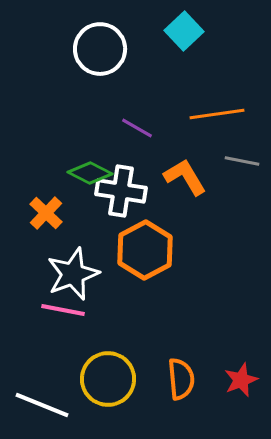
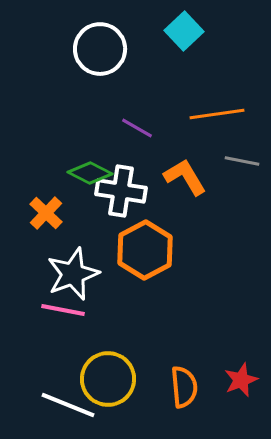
orange semicircle: moved 3 px right, 8 px down
white line: moved 26 px right
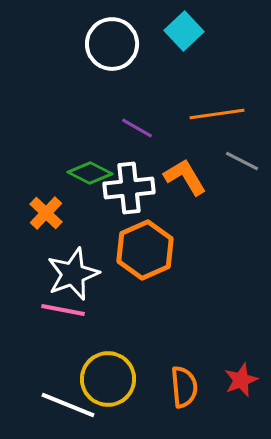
white circle: moved 12 px right, 5 px up
gray line: rotated 16 degrees clockwise
white cross: moved 8 px right, 3 px up; rotated 15 degrees counterclockwise
orange hexagon: rotated 4 degrees clockwise
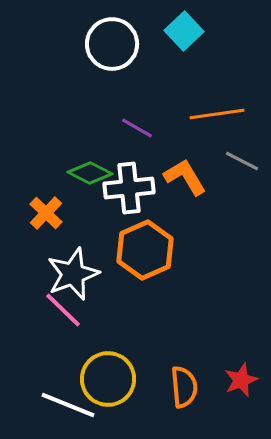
pink line: rotated 33 degrees clockwise
